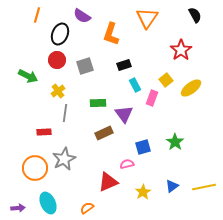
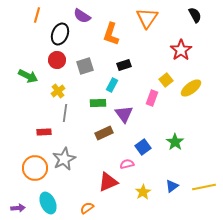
cyan rectangle: moved 23 px left; rotated 56 degrees clockwise
blue square: rotated 21 degrees counterclockwise
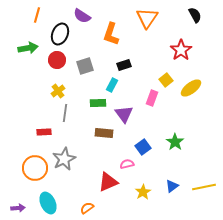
green arrow: moved 28 px up; rotated 36 degrees counterclockwise
brown rectangle: rotated 30 degrees clockwise
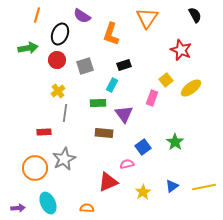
red star: rotated 15 degrees counterclockwise
orange semicircle: rotated 40 degrees clockwise
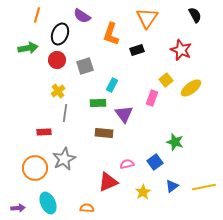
black rectangle: moved 13 px right, 15 px up
green star: rotated 18 degrees counterclockwise
blue square: moved 12 px right, 15 px down
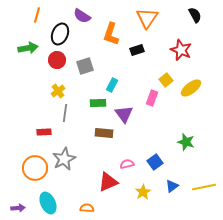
green star: moved 11 px right
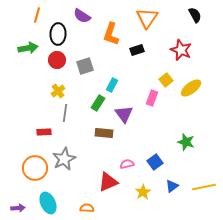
black ellipse: moved 2 px left; rotated 20 degrees counterclockwise
green rectangle: rotated 56 degrees counterclockwise
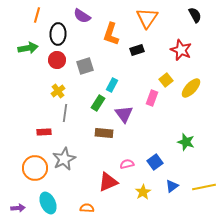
yellow ellipse: rotated 10 degrees counterclockwise
